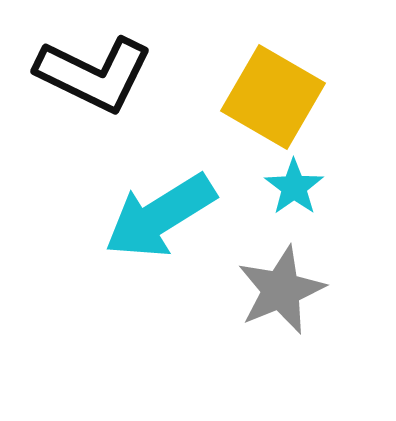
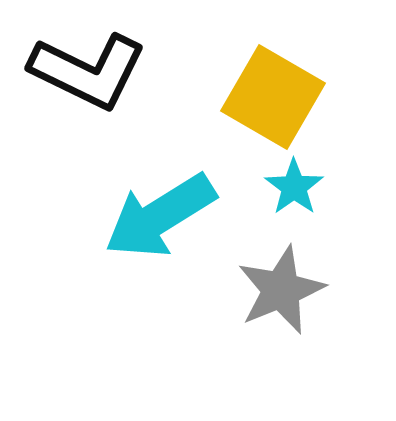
black L-shape: moved 6 px left, 3 px up
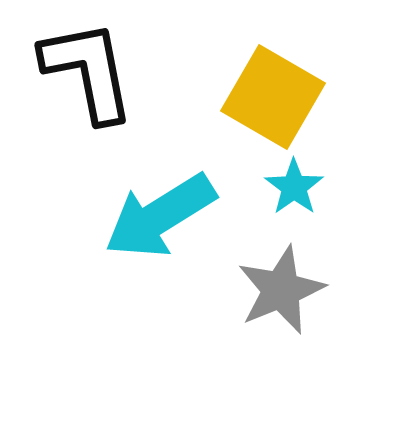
black L-shape: rotated 127 degrees counterclockwise
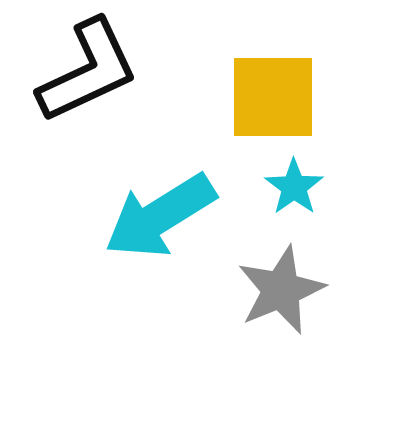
black L-shape: rotated 76 degrees clockwise
yellow square: rotated 30 degrees counterclockwise
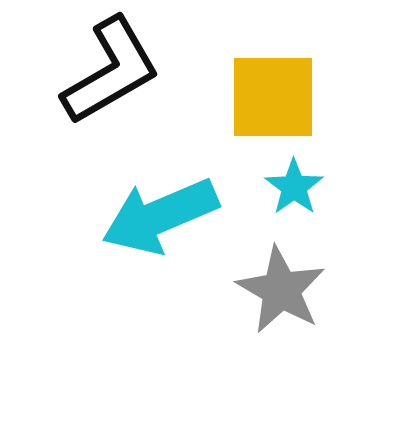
black L-shape: moved 23 px right; rotated 5 degrees counterclockwise
cyan arrow: rotated 9 degrees clockwise
gray star: rotated 20 degrees counterclockwise
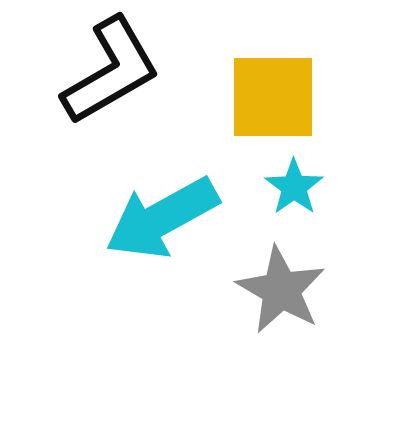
cyan arrow: moved 2 px right, 2 px down; rotated 6 degrees counterclockwise
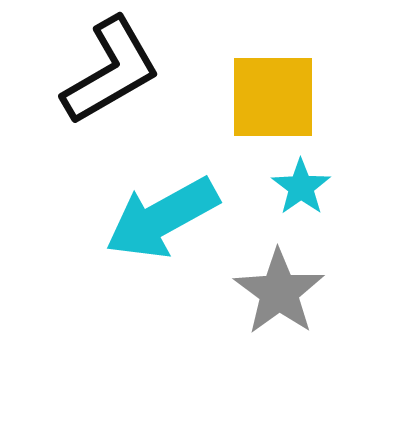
cyan star: moved 7 px right
gray star: moved 2 px left, 2 px down; rotated 6 degrees clockwise
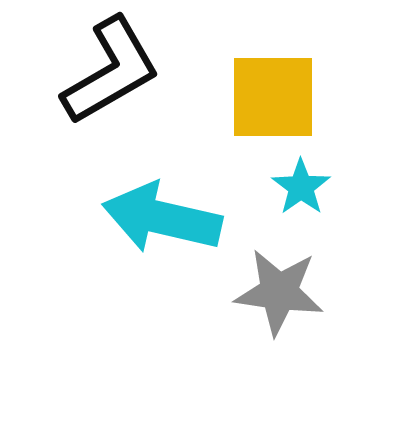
cyan arrow: rotated 42 degrees clockwise
gray star: rotated 28 degrees counterclockwise
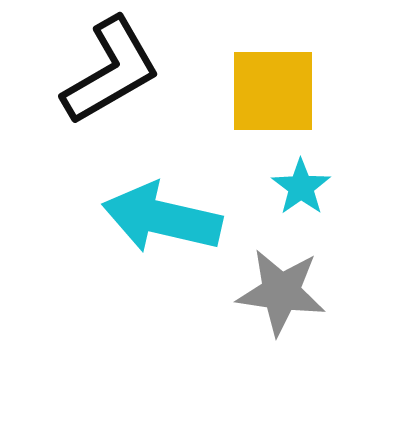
yellow square: moved 6 px up
gray star: moved 2 px right
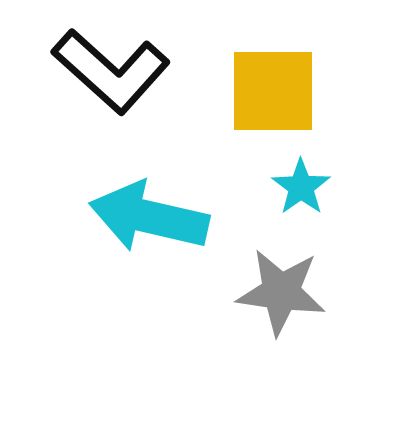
black L-shape: rotated 72 degrees clockwise
cyan arrow: moved 13 px left, 1 px up
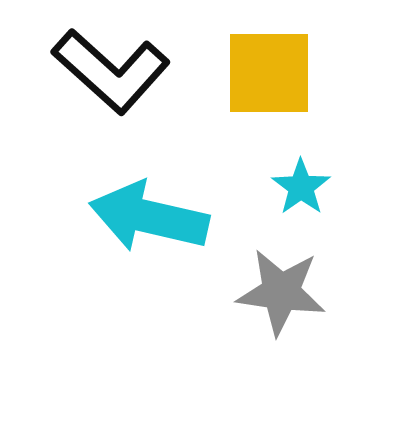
yellow square: moved 4 px left, 18 px up
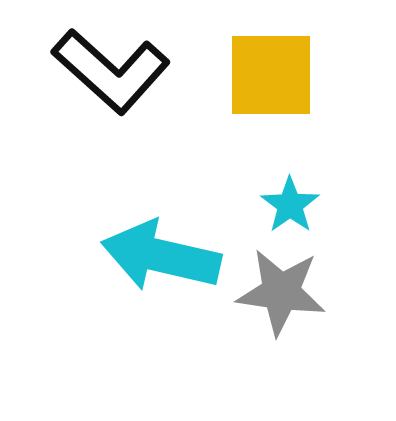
yellow square: moved 2 px right, 2 px down
cyan star: moved 11 px left, 18 px down
cyan arrow: moved 12 px right, 39 px down
